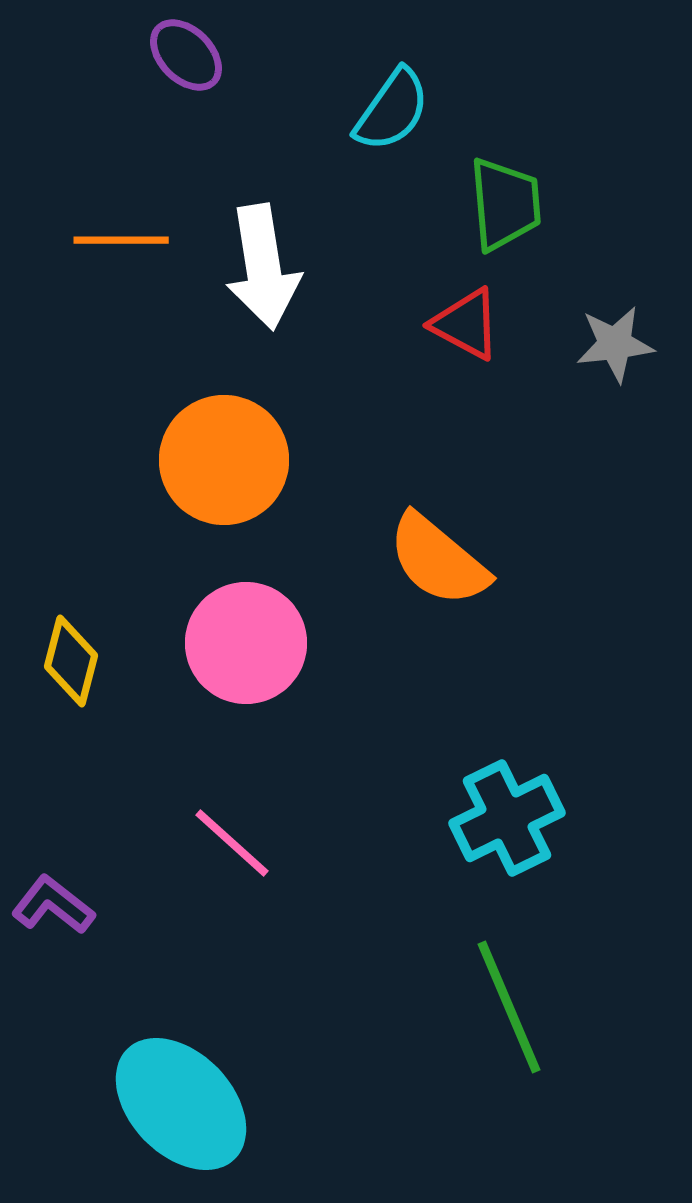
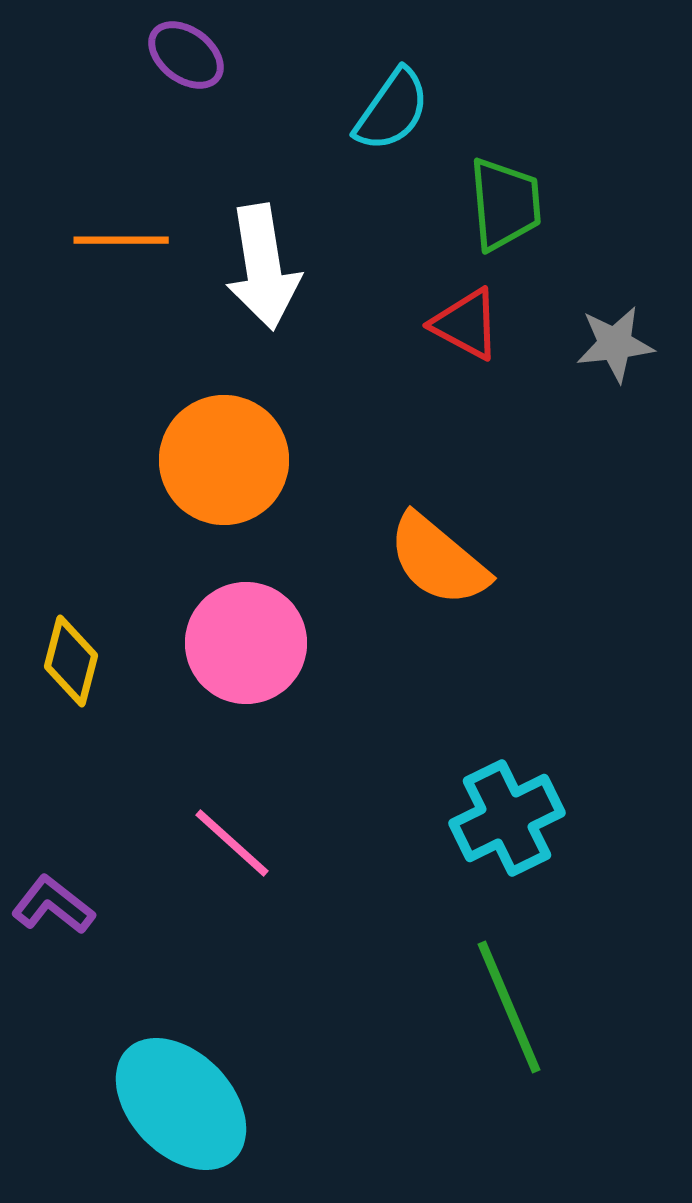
purple ellipse: rotated 8 degrees counterclockwise
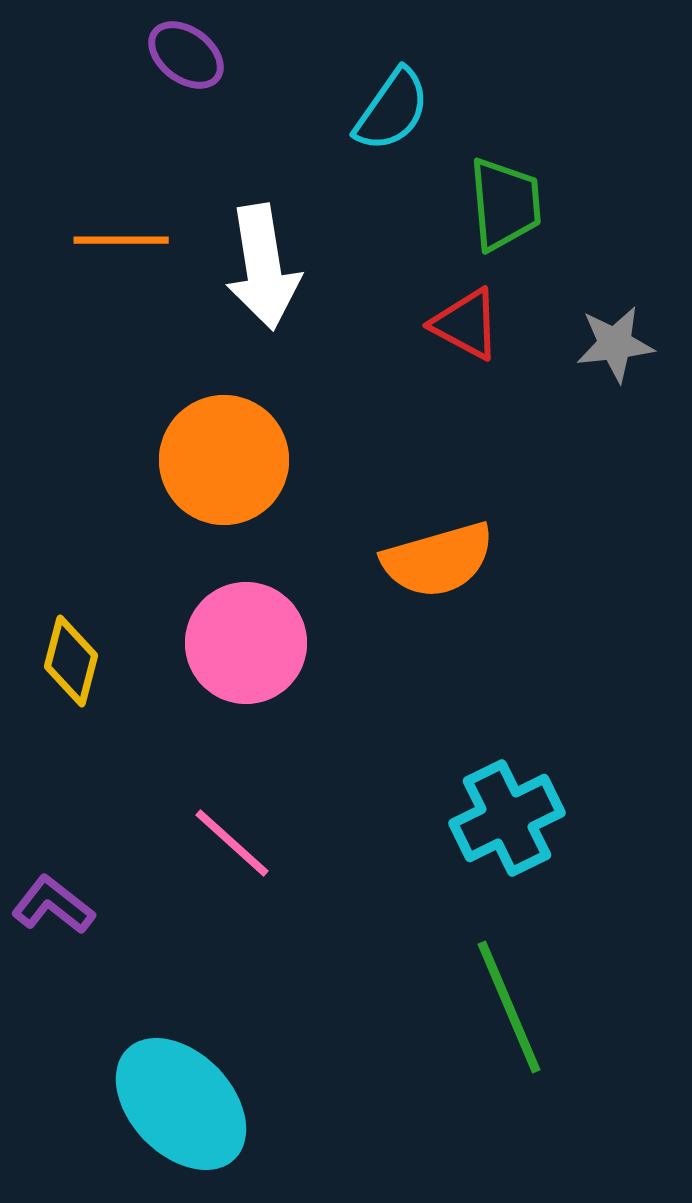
orange semicircle: rotated 56 degrees counterclockwise
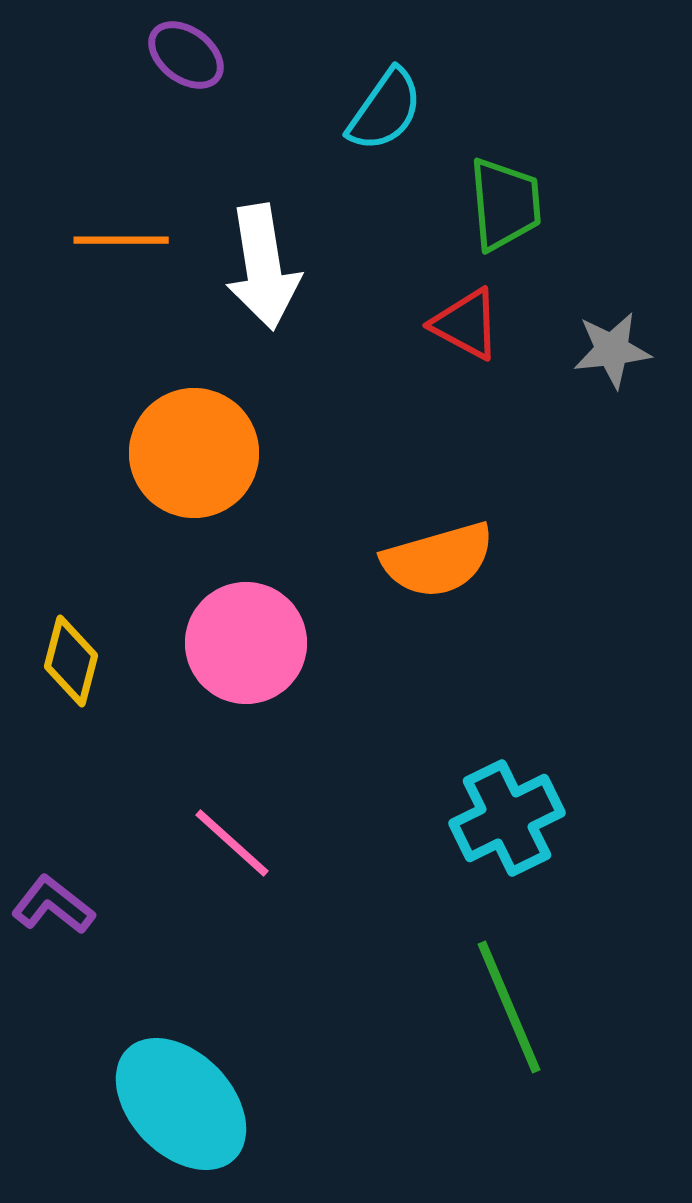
cyan semicircle: moved 7 px left
gray star: moved 3 px left, 6 px down
orange circle: moved 30 px left, 7 px up
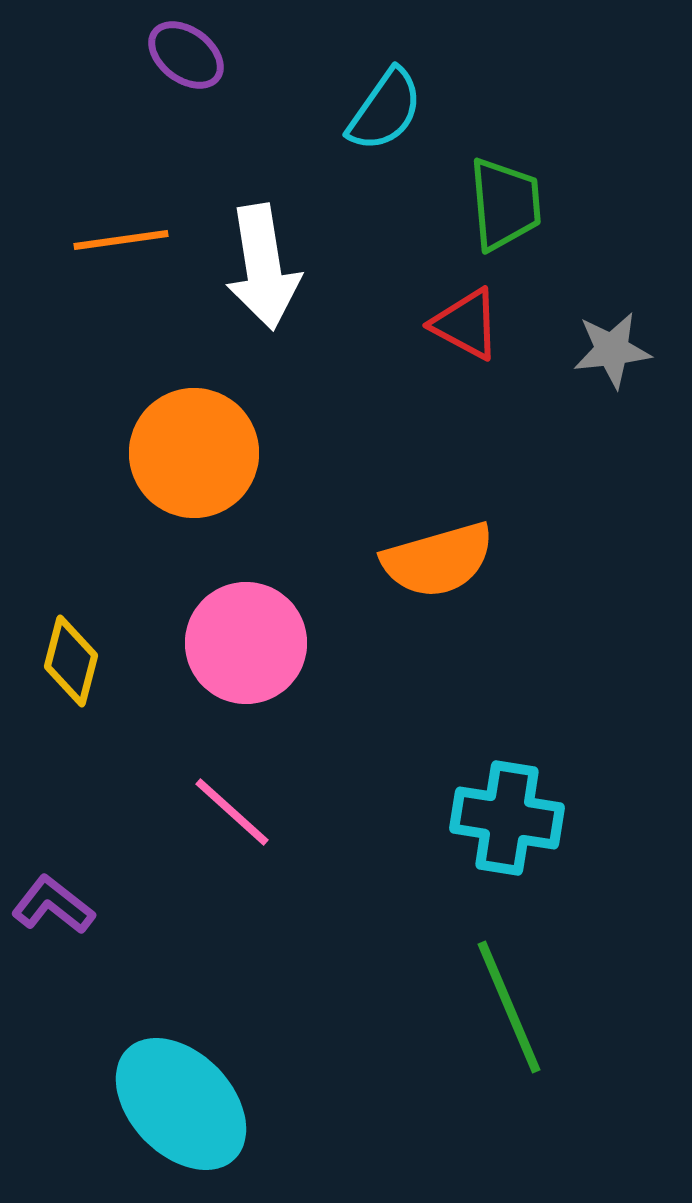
orange line: rotated 8 degrees counterclockwise
cyan cross: rotated 35 degrees clockwise
pink line: moved 31 px up
